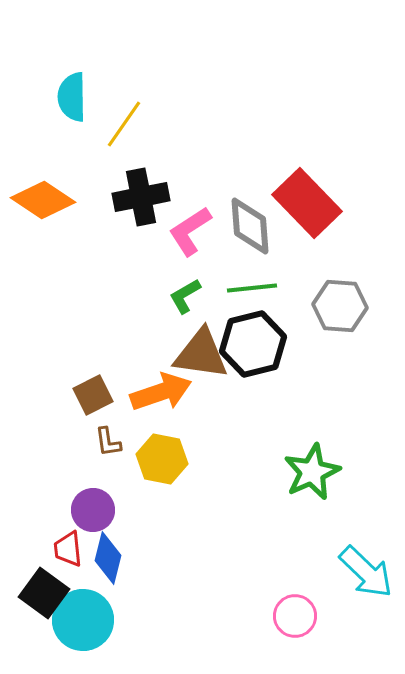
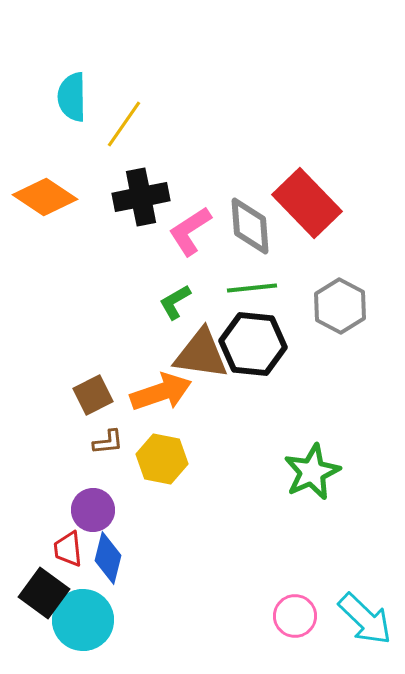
orange diamond: moved 2 px right, 3 px up
green L-shape: moved 10 px left, 6 px down
gray hexagon: rotated 24 degrees clockwise
black hexagon: rotated 20 degrees clockwise
brown L-shape: rotated 88 degrees counterclockwise
cyan arrow: moved 1 px left, 47 px down
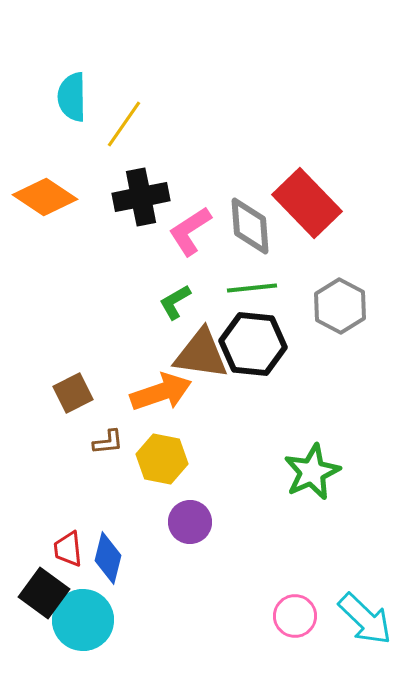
brown square: moved 20 px left, 2 px up
purple circle: moved 97 px right, 12 px down
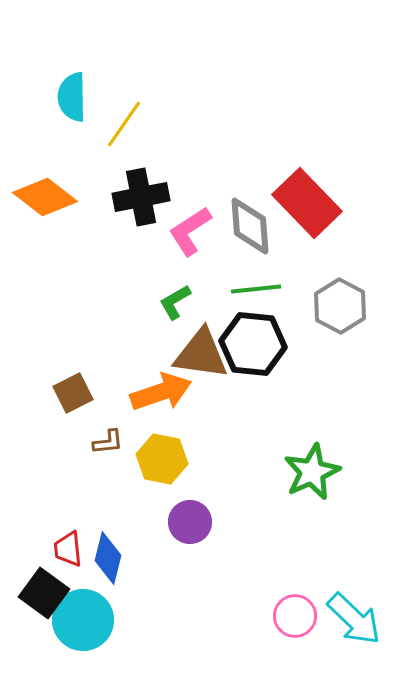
orange diamond: rotated 4 degrees clockwise
green line: moved 4 px right, 1 px down
cyan arrow: moved 11 px left
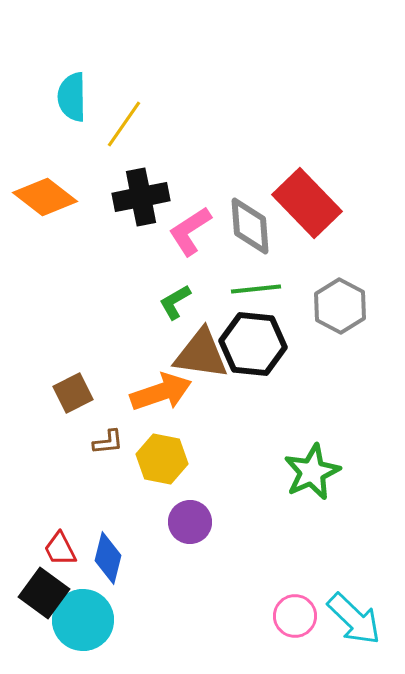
red trapezoid: moved 8 px left; rotated 21 degrees counterclockwise
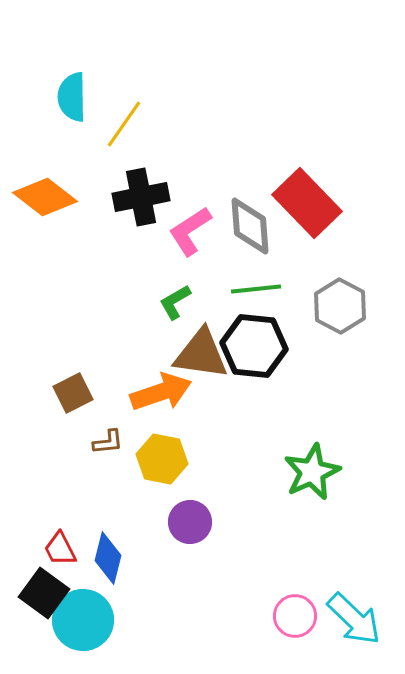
black hexagon: moved 1 px right, 2 px down
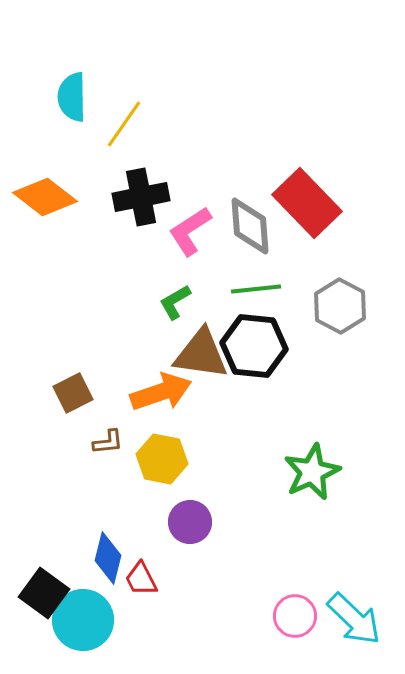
red trapezoid: moved 81 px right, 30 px down
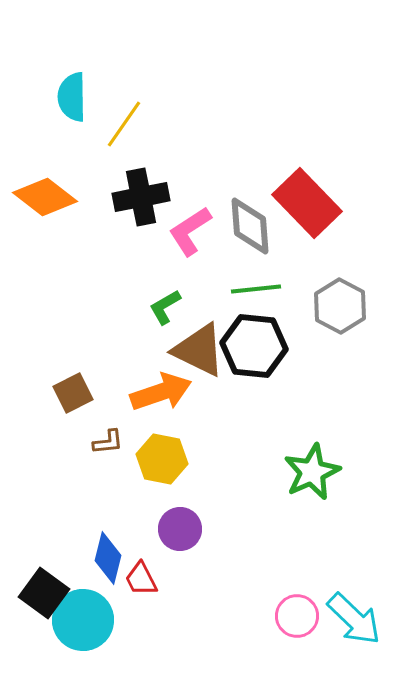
green L-shape: moved 10 px left, 5 px down
brown triangle: moved 2 px left, 4 px up; rotated 18 degrees clockwise
purple circle: moved 10 px left, 7 px down
pink circle: moved 2 px right
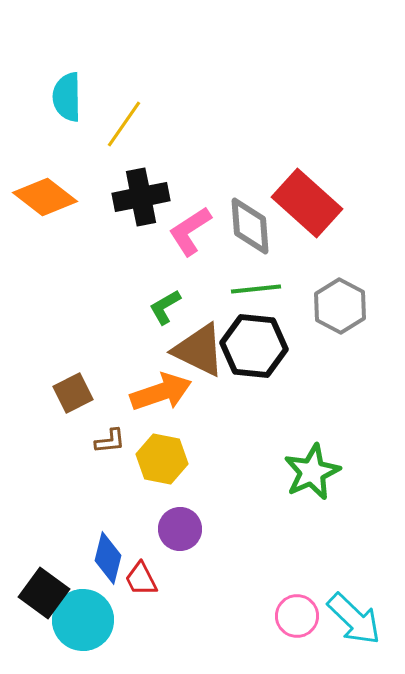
cyan semicircle: moved 5 px left
red rectangle: rotated 4 degrees counterclockwise
brown L-shape: moved 2 px right, 1 px up
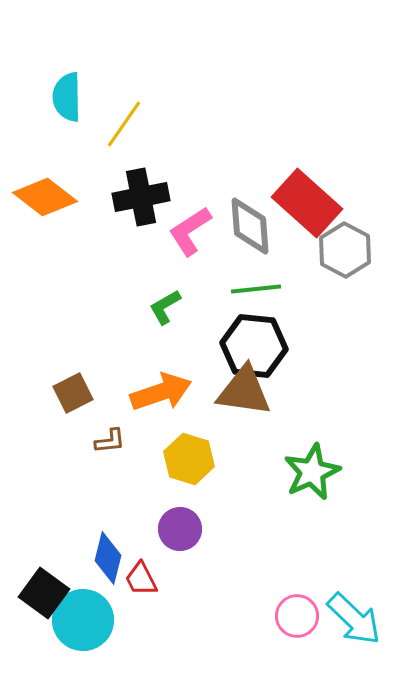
gray hexagon: moved 5 px right, 56 px up
brown triangle: moved 45 px right, 41 px down; rotated 18 degrees counterclockwise
yellow hexagon: moved 27 px right; rotated 6 degrees clockwise
